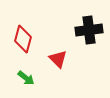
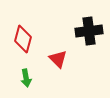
black cross: moved 1 px down
green arrow: rotated 42 degrees clockwise
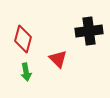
green arrow: moved 6 px up
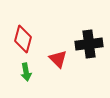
black cross: moved 13 px down
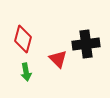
black cross: moved 3 px left
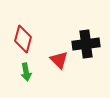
red triangle: moved 1 px right, 1 px down
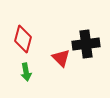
red triangle: moved 2 px right, 2 px up
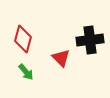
black cross: moved 4 px right, 4 px up
green arrow: rotated 30 degrees counterclockwise
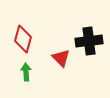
black cross: moved 1 px left, 1 px down
green arrow: rotated 144 degrees counterclockwise
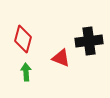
red triangle: rotated 24 degrees counterclockwise
